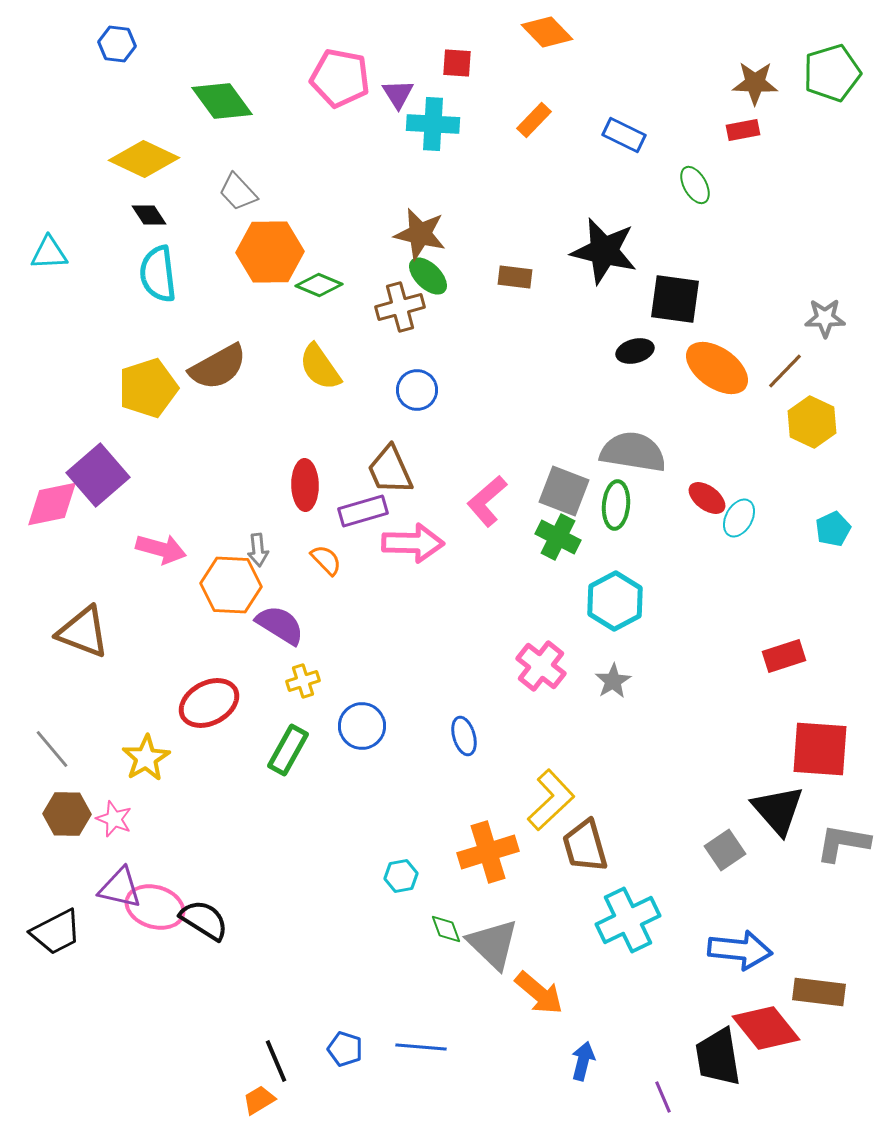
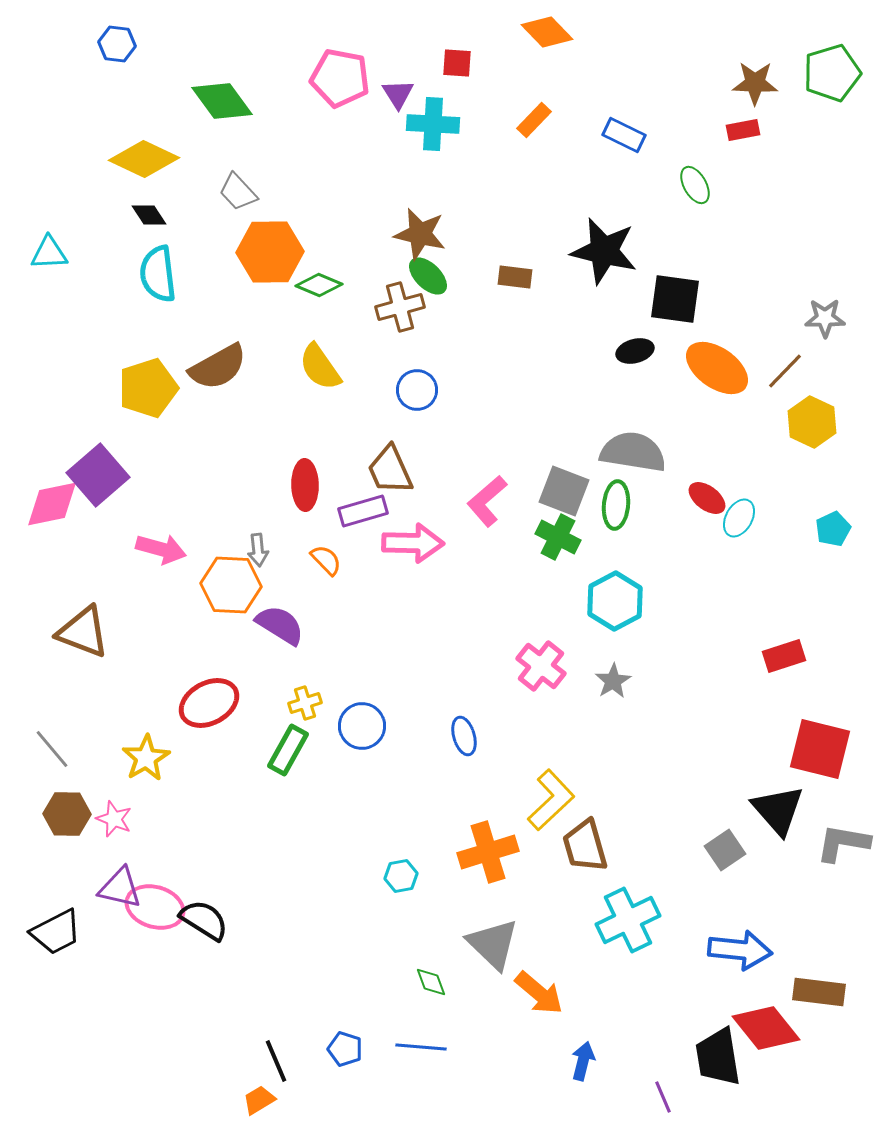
yellow cross at (303, 681): moved 2 px right, 22 px down
red square at (820, 749): rotated 10 degrees clockwise
green diamond at (446, 929): moved 15 px left, 53 px down
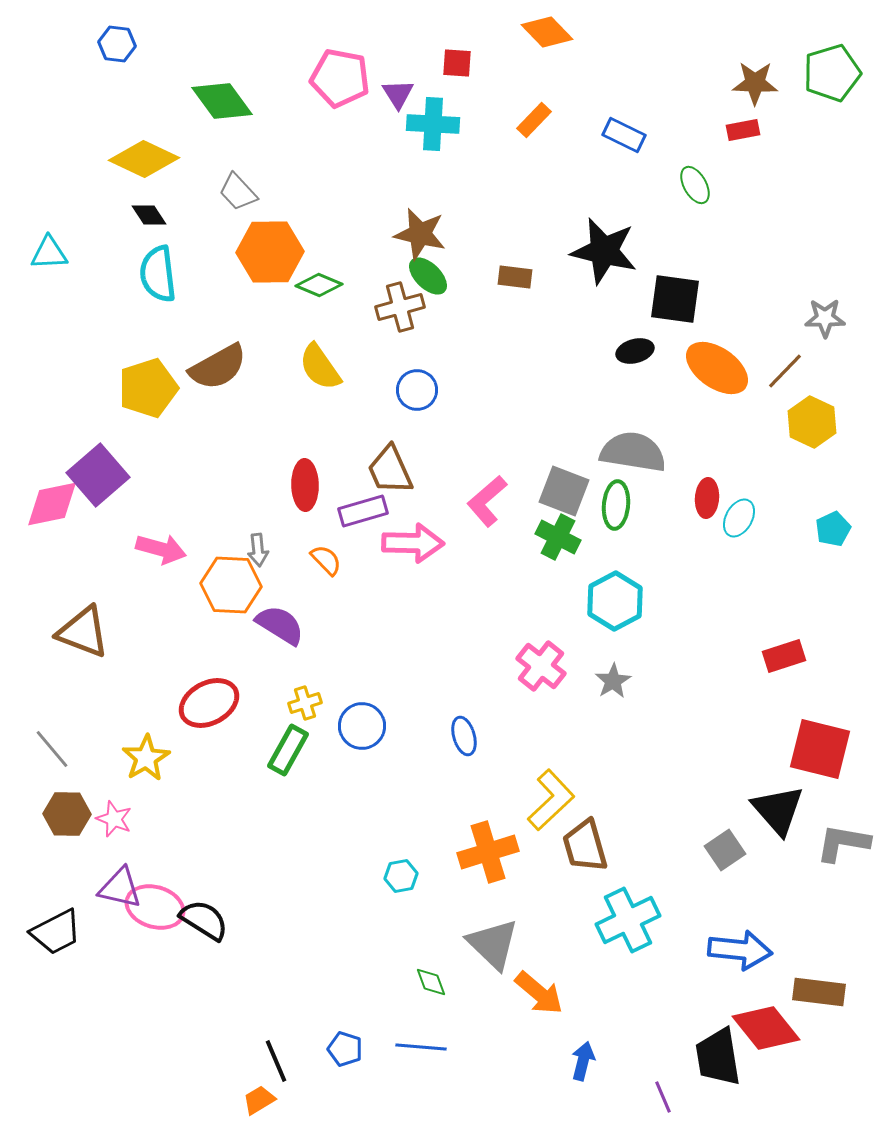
red ellipse at (707, 498): rotated 57 degrees clockwise
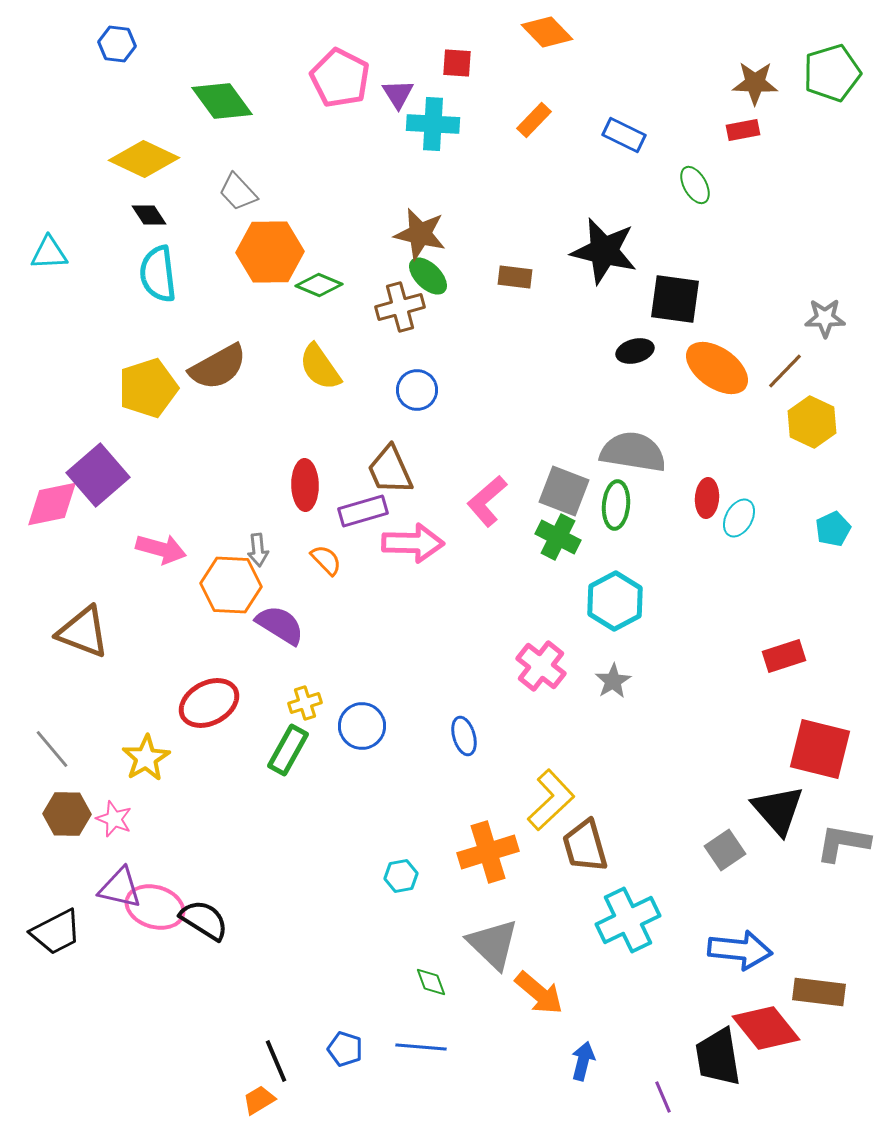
pink pentagon at (340, 78): rotated 16 degrees clockwise
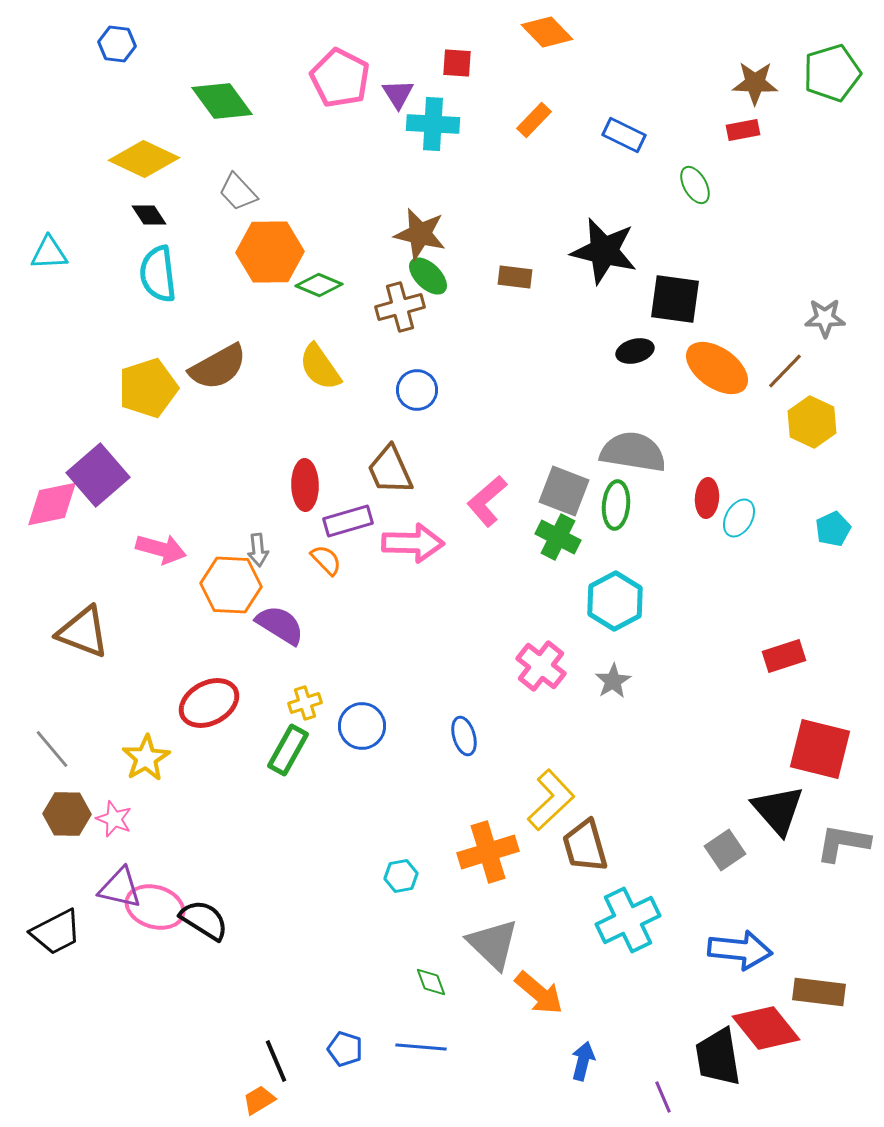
purple rectangle at (363, 511): moved 15 px left, 10 px down
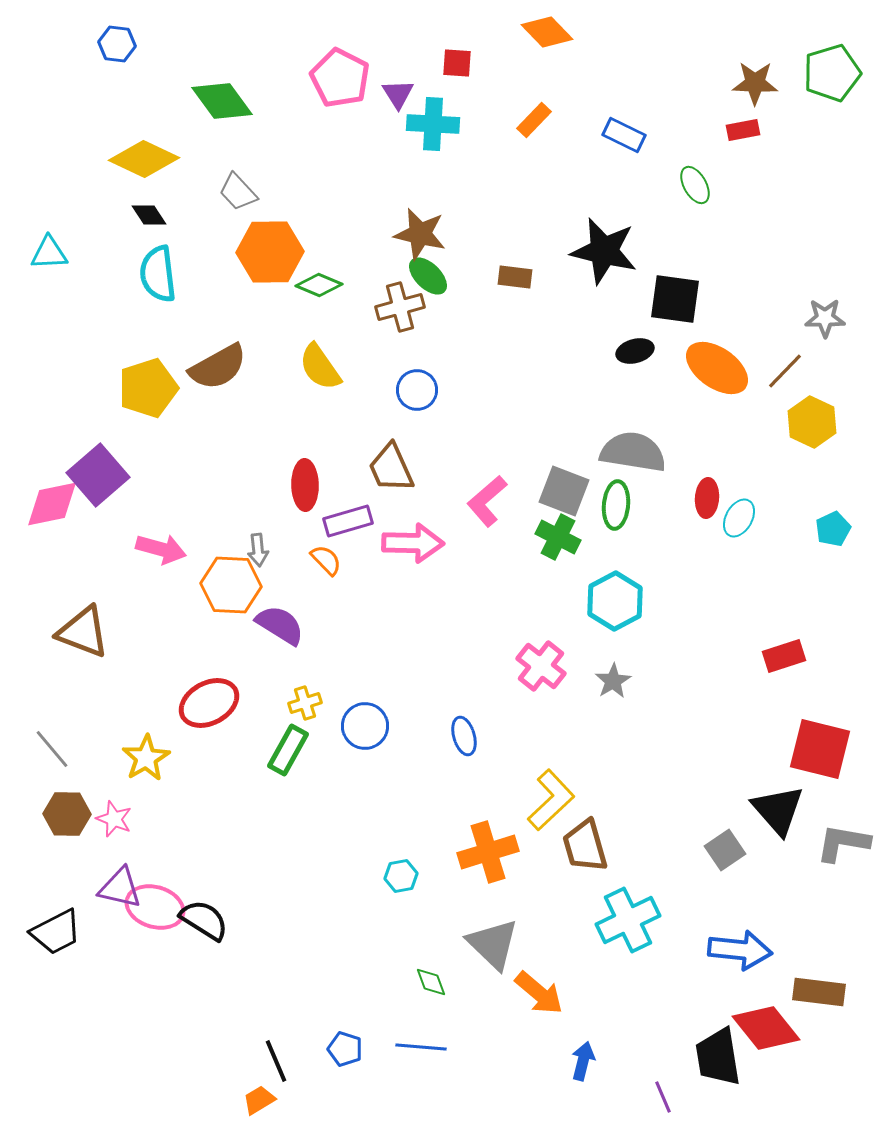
brown trapezoid at (390, 470): moved 1 px right, 2 px up
blue circle at (362, 726): moved 3 px right
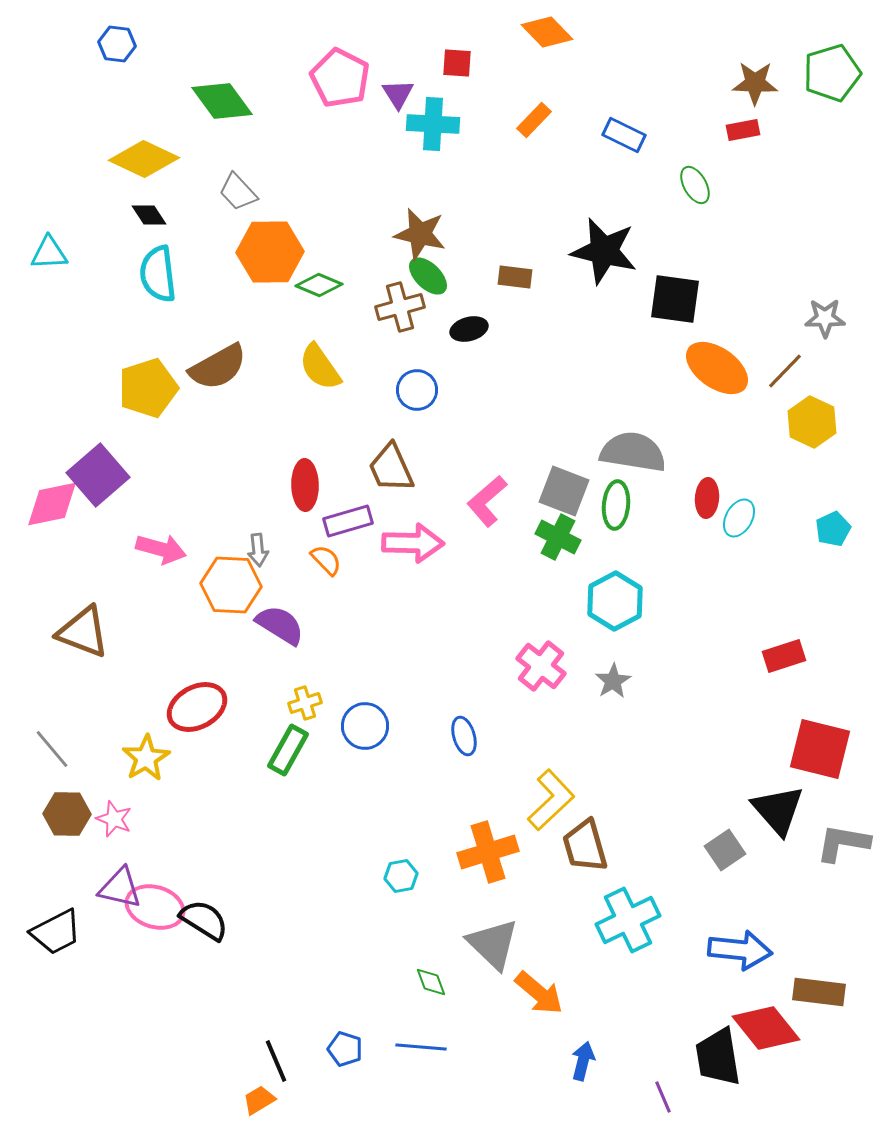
black ellipse at (635, 351): moved 166 px left, 22 px up
red ellipse at (209, 703): moved 12 px left, 4 px down
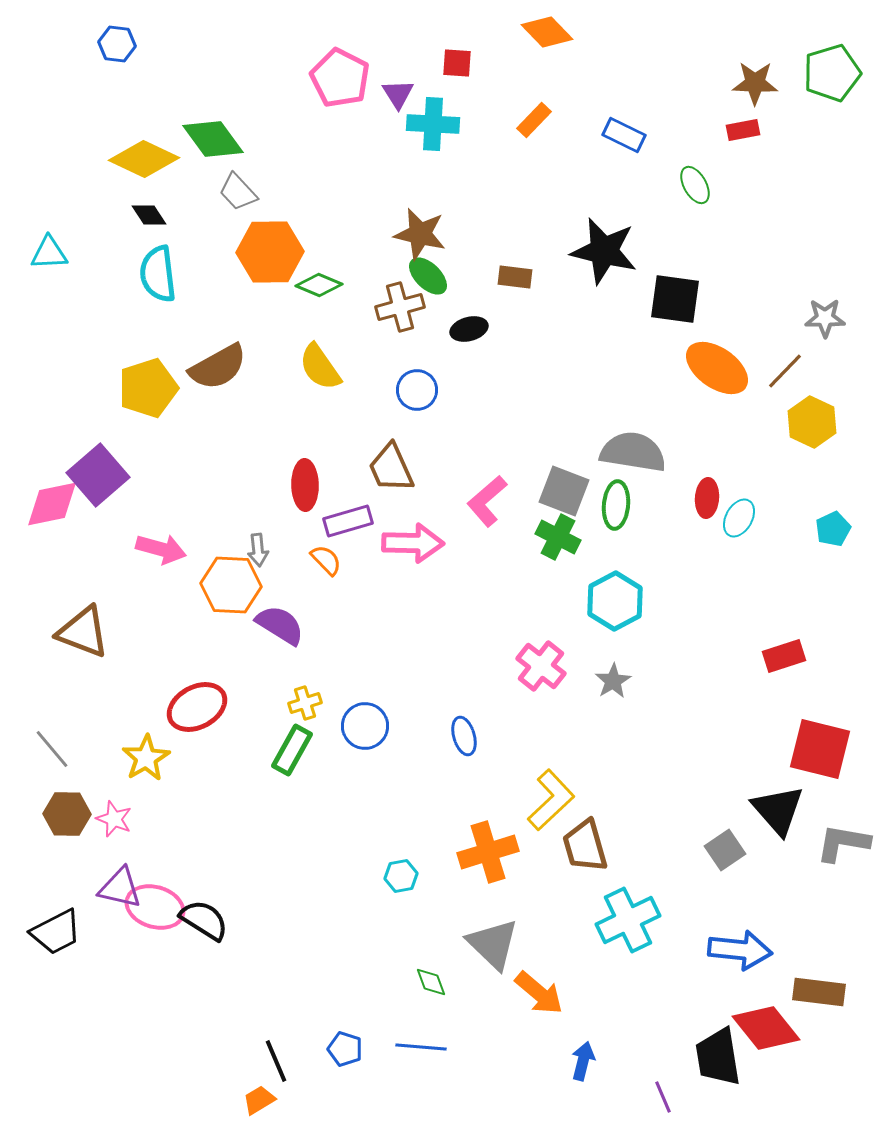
green diamond at (222, 101): moved 9 px left, 38 px down
green rectangle at (288, 750): moved 4 px right
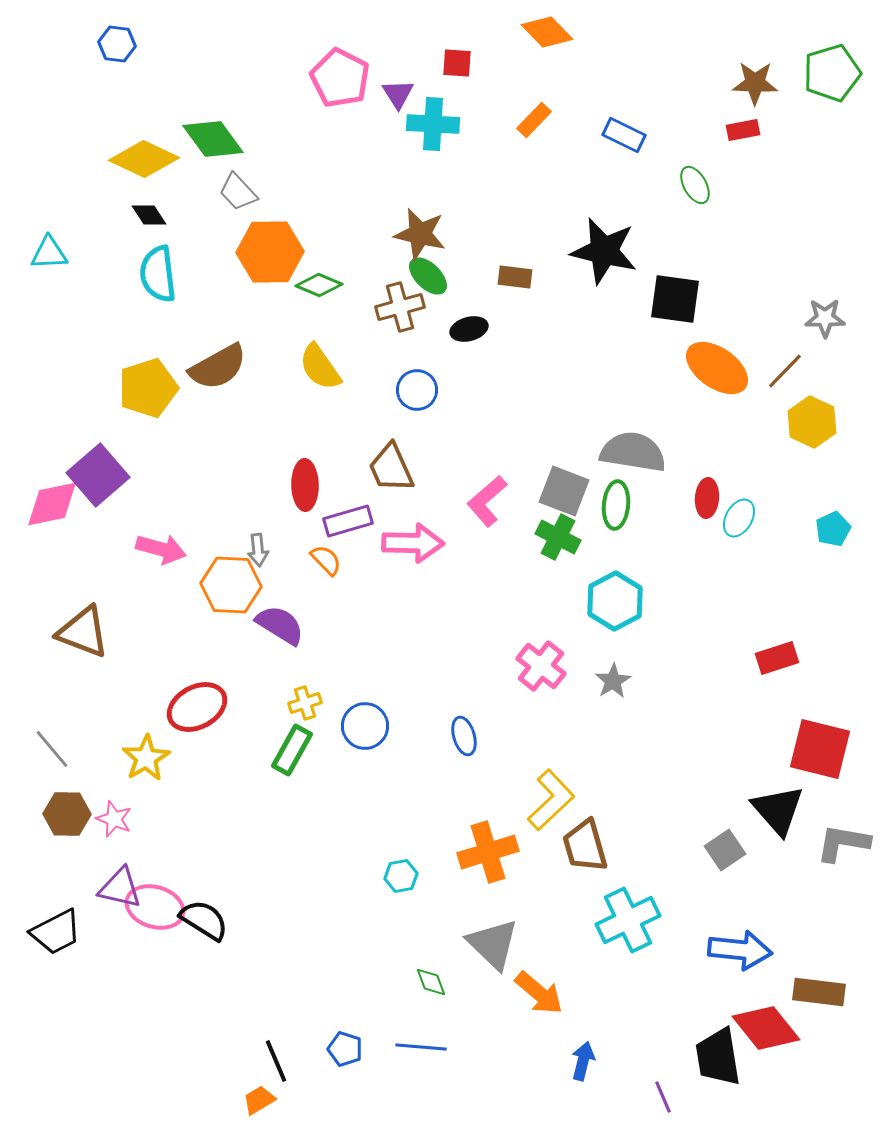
red rectangle at (784, 656): moved 7 px left, 2 px down
